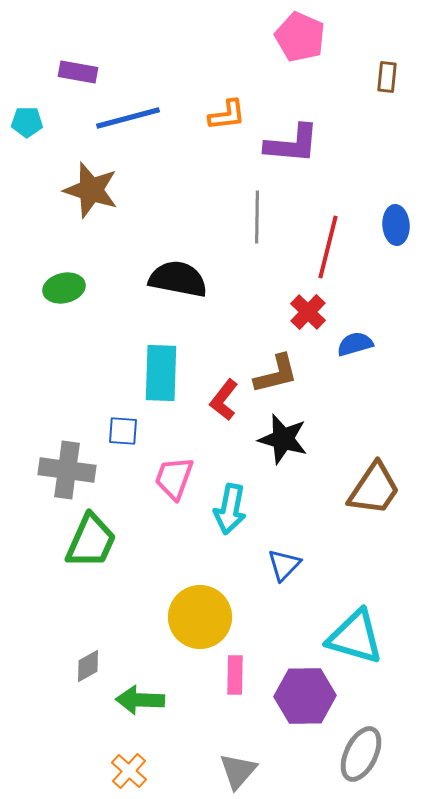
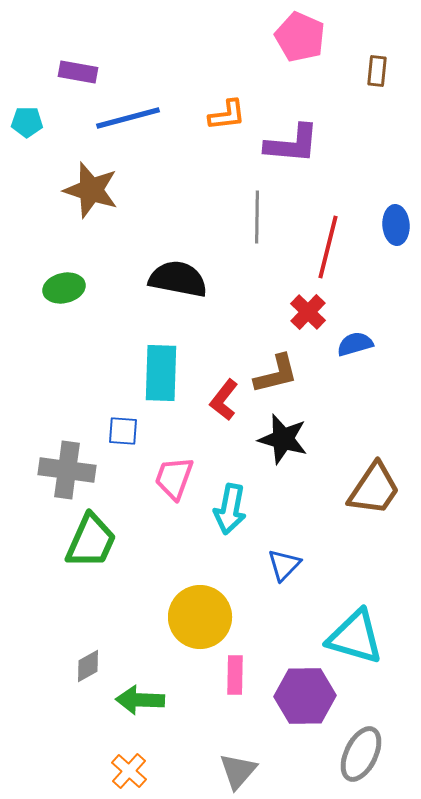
brown rectangle: moved 10 px left, 6 px up
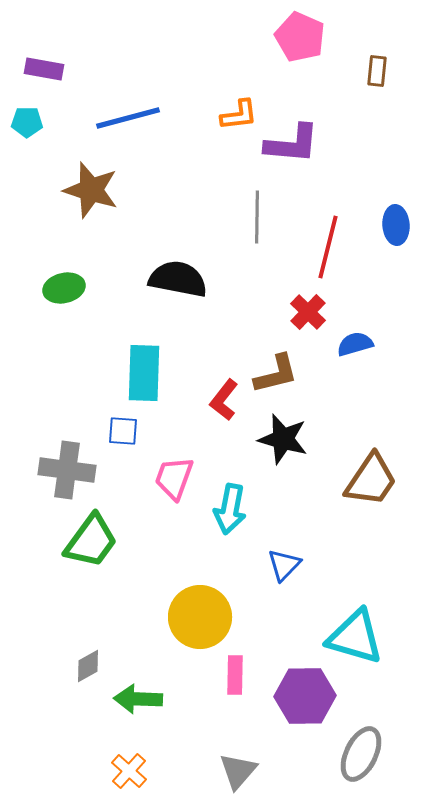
purple rectangle: moved 34 px left, 3 px up
orange L-shape: moved 12 px right
cyan rectangle: moved 17 px left
brown trapezoid: moved 3 px left, 9 px up
green trapezoid: rotated 12 degrees clockwise
green arrow: moved 2 px left, 1 px up
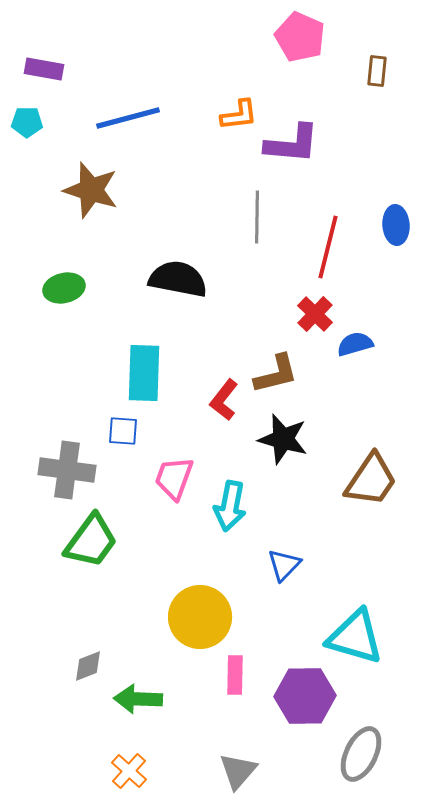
red cross: moved 7 px right, 2 px down
cyan arrow: moved 3 px up
gray diamond: rotated 8 degrees clockwise
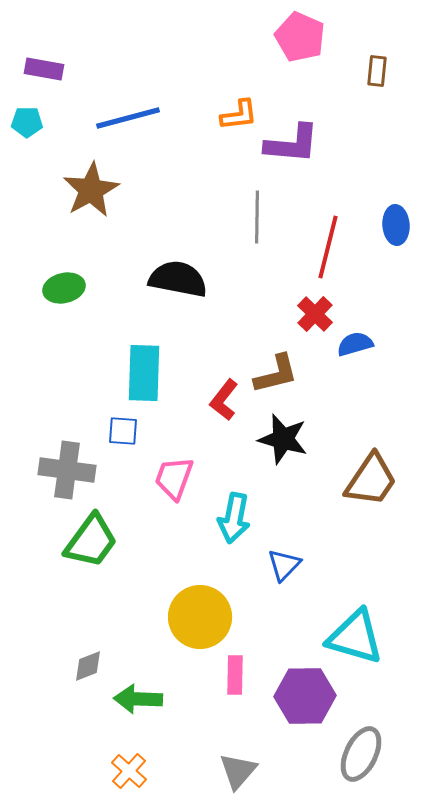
brown star: rotated 26 degrees clockwise
cyan arrow: moved 4 px right, 12 px down
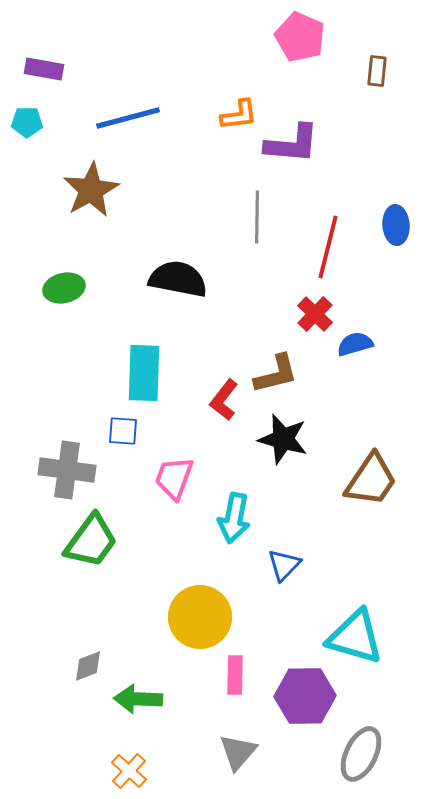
gray triangle: moved 19 px up
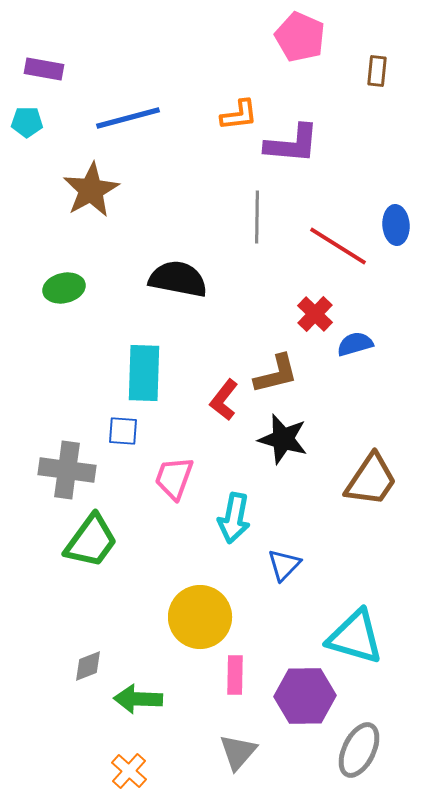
red line: moved 10 px right, 1 px up; rotated 72 degrees counterclockwise
gray ellipse: moved 2 px left, 4 px up
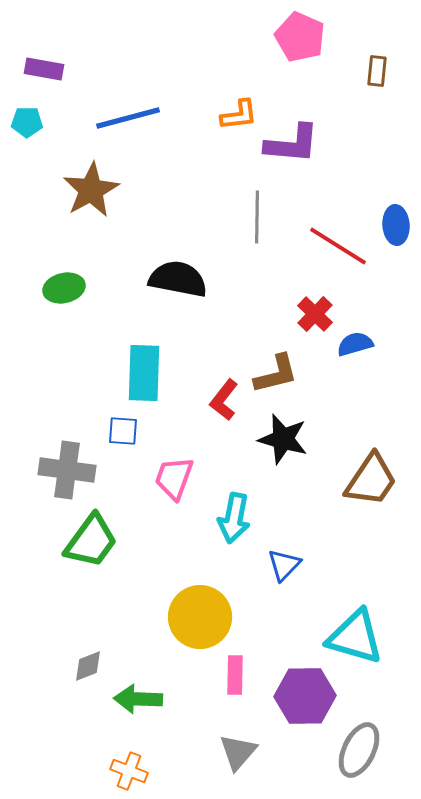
orange cross: rotated 21 degrees counterclockwise
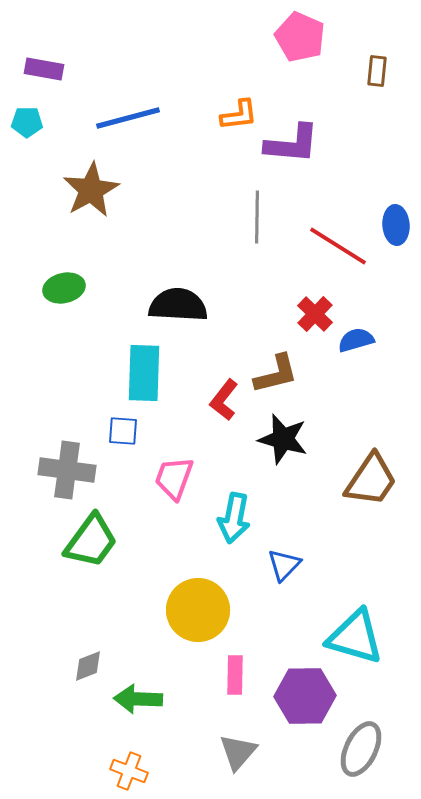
black semicircle: moved 26 px down; rotated 8 degrees counterclockwise
blue semicircle: moved 1 px right, 4 px up
yellow circle: moved 2 px left, 7 px up
gray ellipse: moved 2 px right, 1 px up
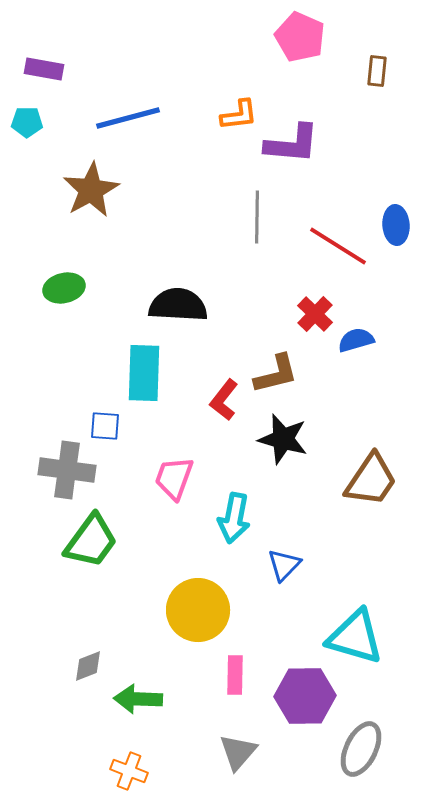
blue square: moved 18 px left, 5 px up
